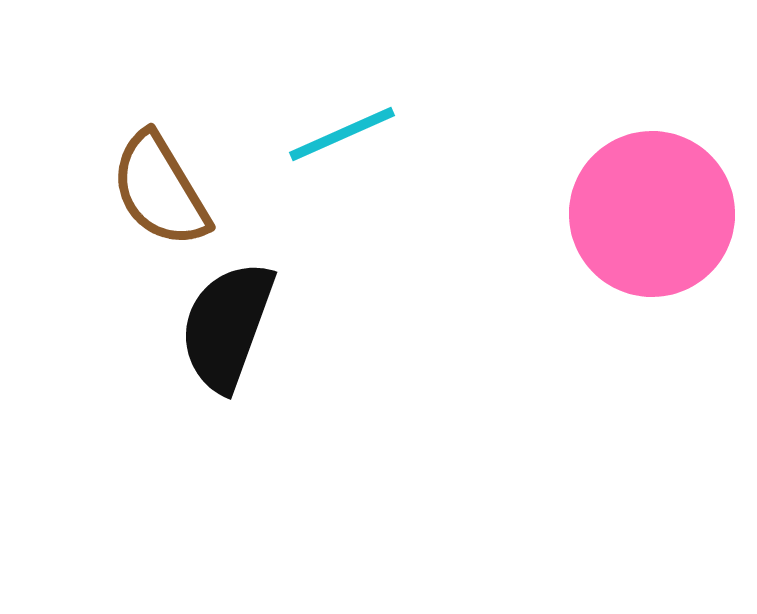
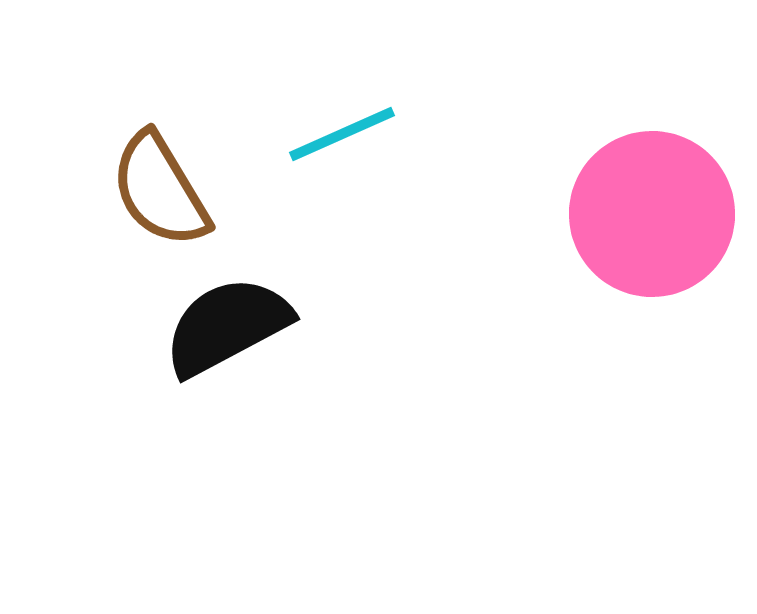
black semicircle: rotated 42 degrees clockwise
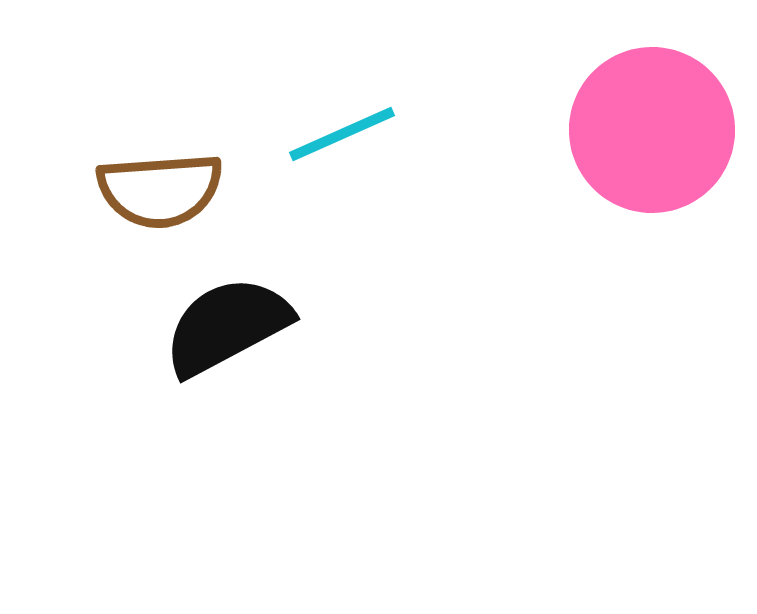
brown semicircle: rotated 63 degrees counterclockwise
pink circle: moved 84 px up
